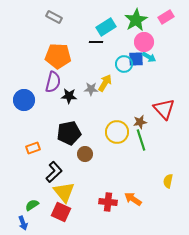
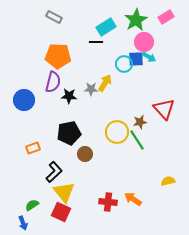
green line: moved 4 px left; rotated 15 degrees counterclockwise
yellow semicircle: rotated 64 degrees clockwise
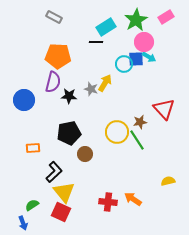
gray star: rotated 16 degrees clockwise
orange rectangle: rotated 16 degrees clockwise
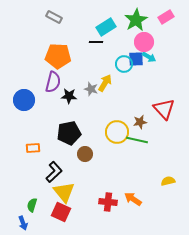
green line: rotated 45 degrees counterclockwise
green semicircle: rotated 40 degrees counterclockwise
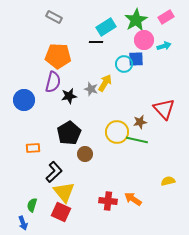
pink circle: moved 2 px up
cyan arrow: moved 15 px right, 11 px up; rotated 48 degrees counterclockwise
black star: rotated 14 degrees counterclockwise
black pentagon: rotated 20 degrees counterclockwise
red cross: moved 1 px up
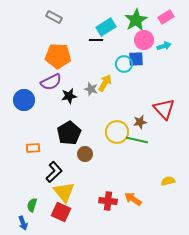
black line: moved 2 px up
purple semicircle: moved 2 px left; rotated 50 degrees clockwise
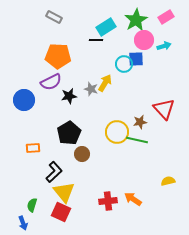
brown circle: moved 3 px left
red cross: rotated 12 degrees counterclockwise
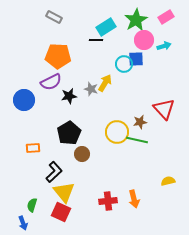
orange arrow: moved 1 px right; rotated 138 degrees counterclockwise
